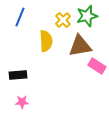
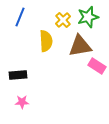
green star: moved 1 px right, 1 px down
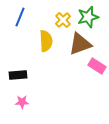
brown triangle: moved 2 px up; rotated 10 degrees counterclockwise
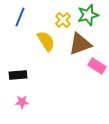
green star: moved 2 px up
yellow semicircle: rotated 30 degrees counterclockwise
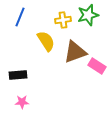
yellow cross: rotated 35 degrees clockwise
brown triangle: moved 5 px left, 8 px down
